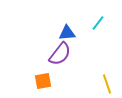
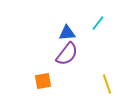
purple semicircle: moved 7 px right
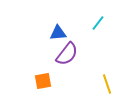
blue triangle: moved 9 px left
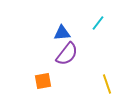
blue triangle: moved 4 px right
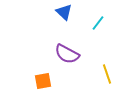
blue triangle: moved 2 px right, 21 px up; rotated 48 degrees clockwise
purple semicircle: rotated 80 degrees clockwise
yellow line: moved 10 px up
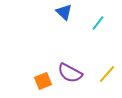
purple semicircle: moved 3 px right, 19 px down
yellow line: rotated 60 degrees clockwise
orange square: rotated 12 degrees counterclockwise
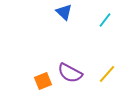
cyan line: moved 7 px right, 3 px up
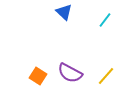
yellow line: moved 1 px left, 2 px down
orange square: moved 5 px left, 5 px up; rotated 36 degrees counterclockwise
